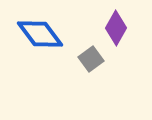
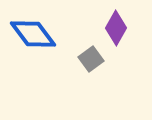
blue diamond: moved 7 px left
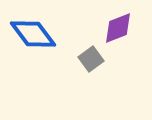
purple diamond: moved 2 px right; rotated 40 degrees clockwise
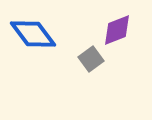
purple diamond: moved 1 px left, 2 px down
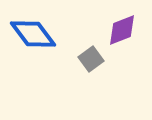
purple diamond: moved 5 px right
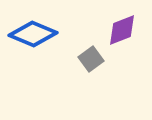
blue diamond: rotated 30 degrees counterclockwise
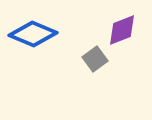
gray square: moved 4 px right
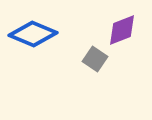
gray square: rotated 20 degrees counterclockwise
